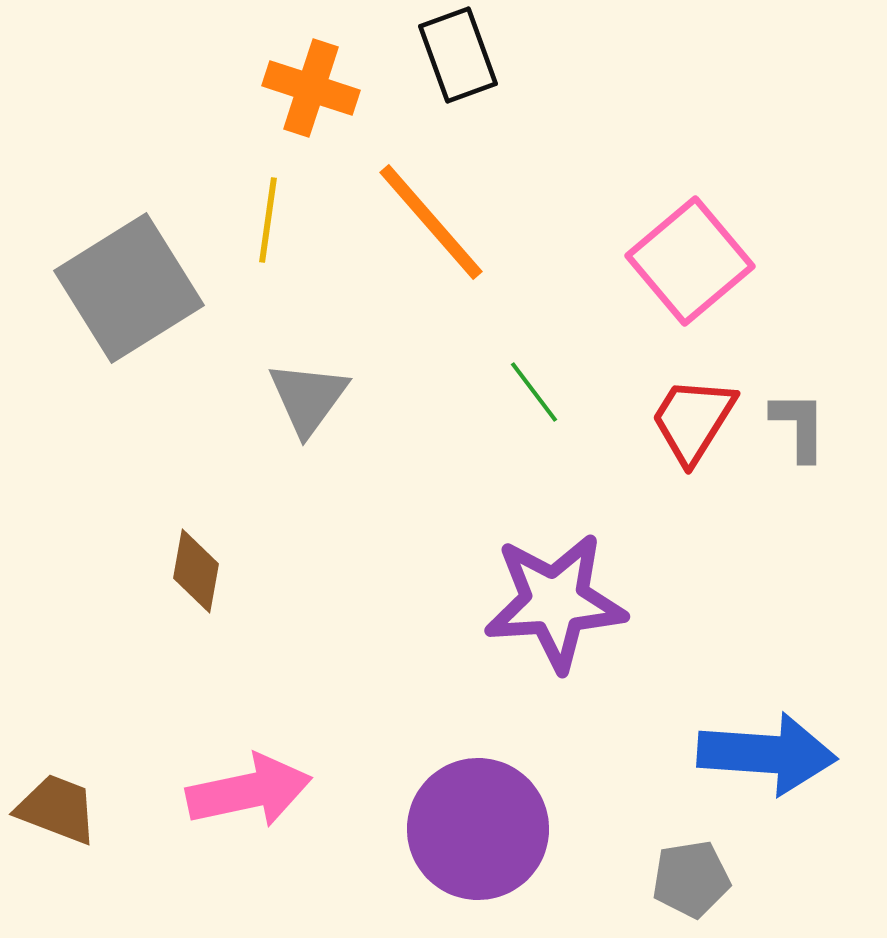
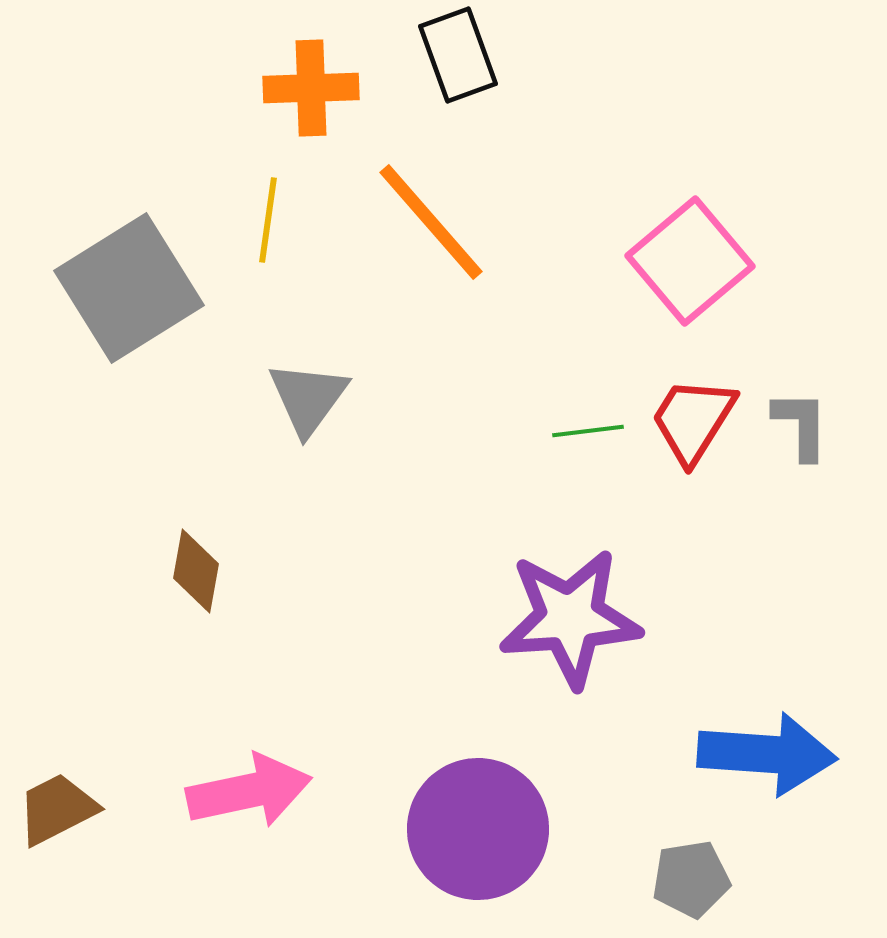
orange cross: rotated 20 degrees counterclockwise
green line: moved 54 px right, 39 px down; rotated 60 degrees counterclockwise
gray L-shape: moved 2 px right, 1 px up
purple star: moved 15 px right, 16 px down
brown trapezoid: rotated 48 degrees counterclockwise
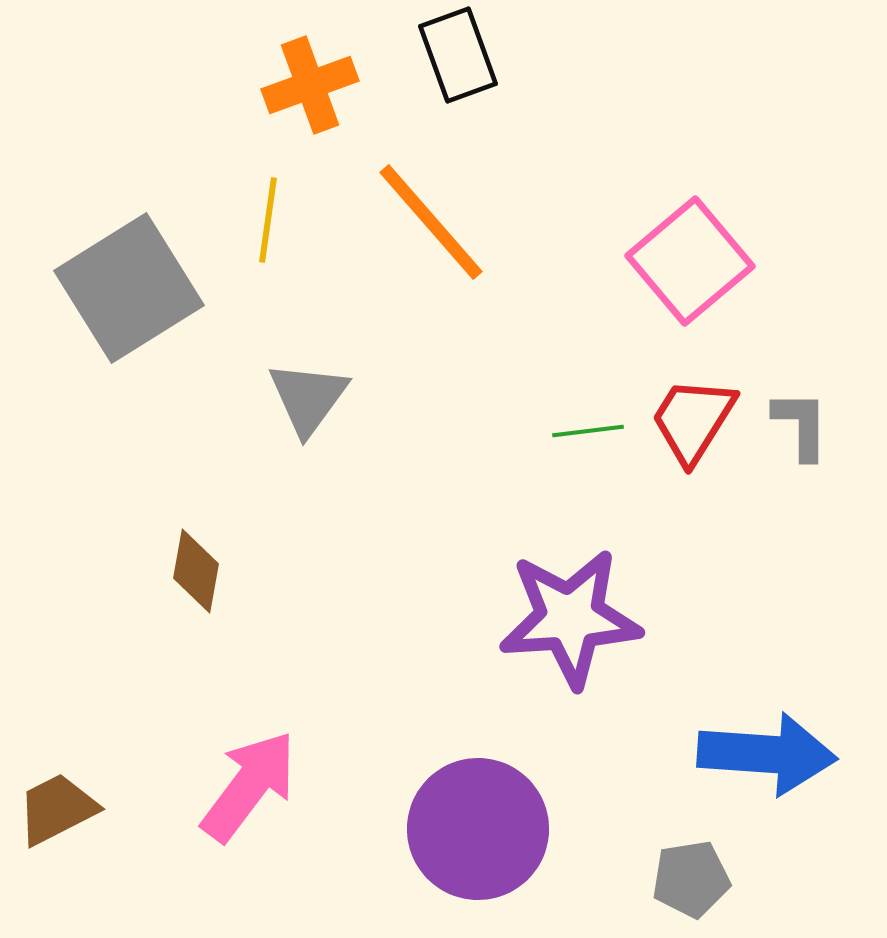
orange cross: moved 1 px left, 3 px up; rotated 18 degrees counterclockwise
pink arrow: moved 5 px up; rotated 41 degrees counterclockwise
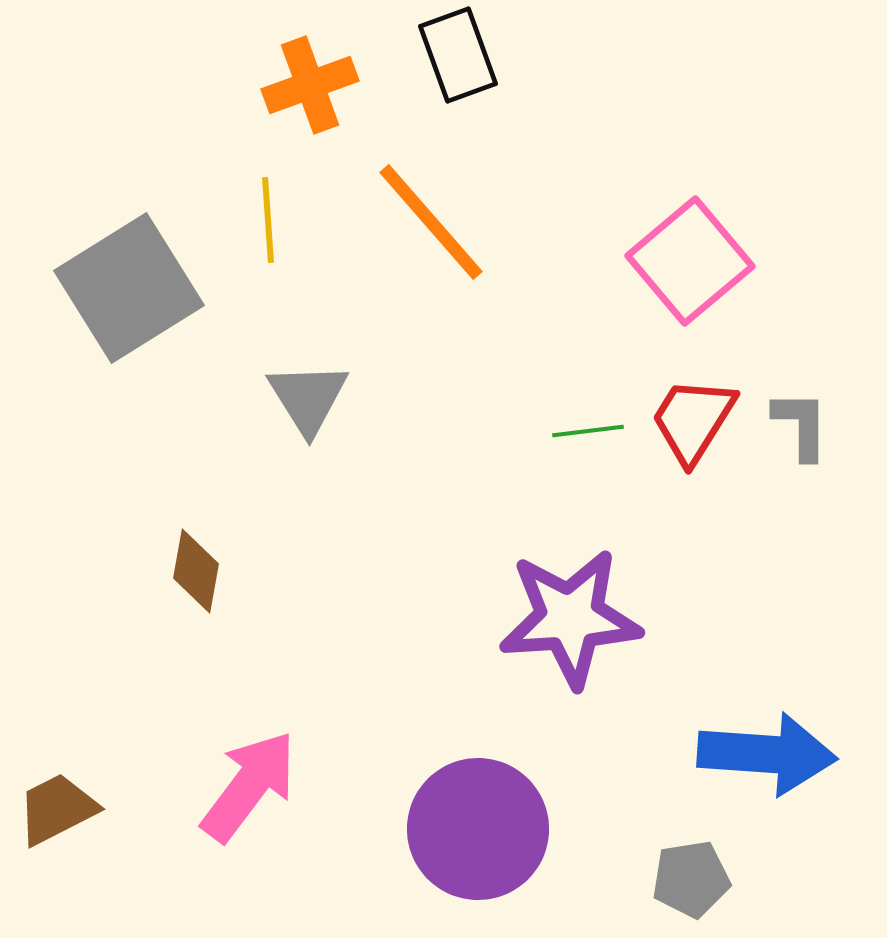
yellow line: rotated 12 degrees counterclockwise
gray triangle: rotated 8 degrees counterclockwise
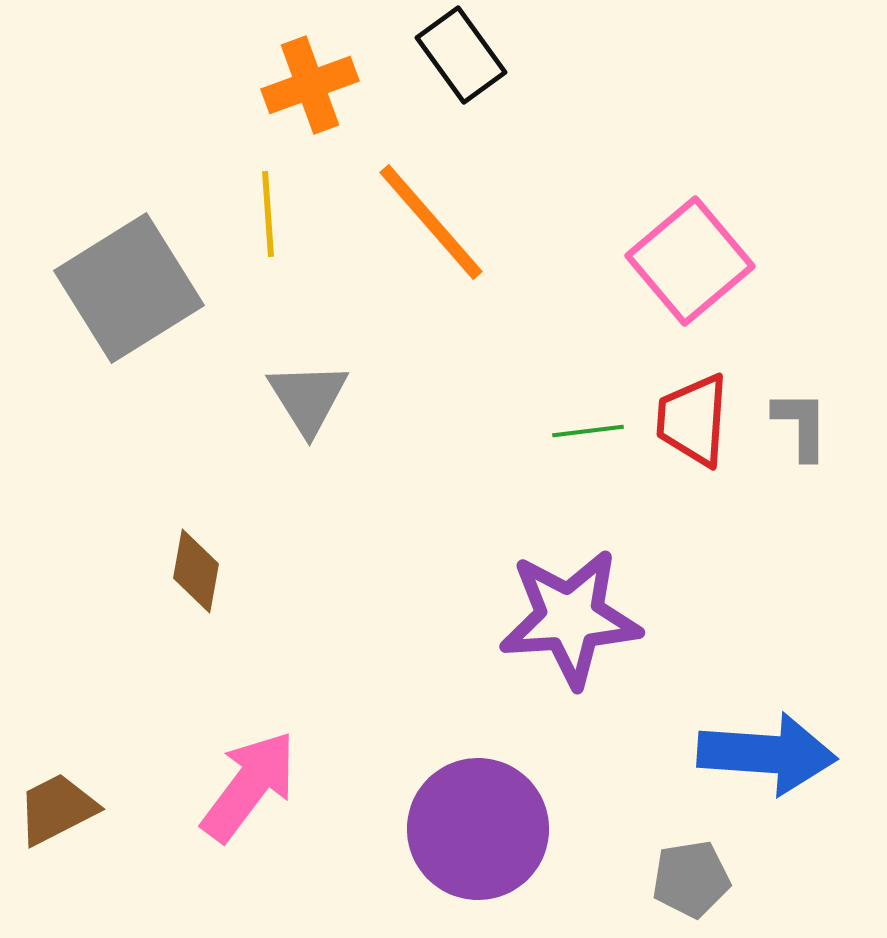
black rectangle: moved 3 px right; rotated 16 degrees counterclockwise
yellow line: moved 6 px up
red trapezoid: rotated 28 degrees counterclockwise
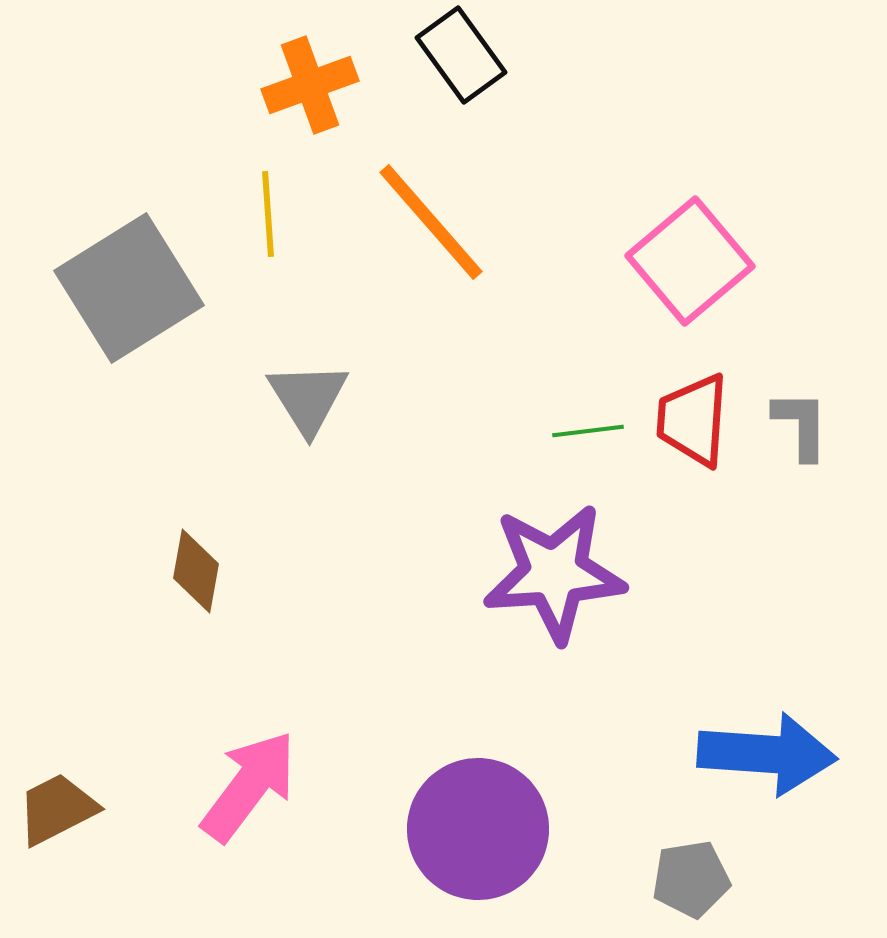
purple star: moved 16 px left, 45 px up
